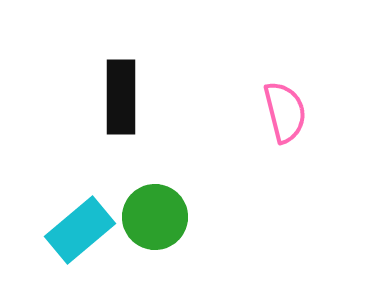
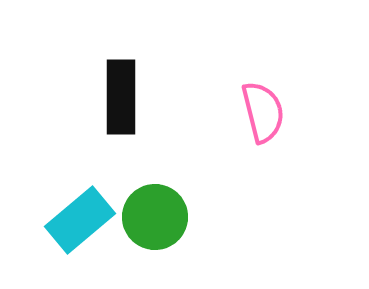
pink semicircle: moved 22 px left
cyan rectangle: moved 10 px up
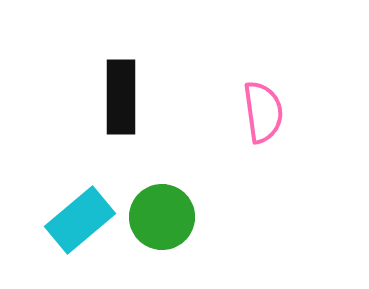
pink semicircle: rotated 6 degrees clockwise
green circle: moved 7 px right
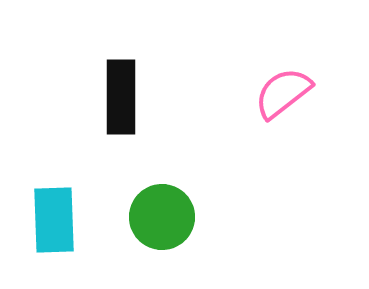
pink semicircle: moved 20 px right, 19 px up; rotated 120 degrees counterclockwise
cyan rectangle: moved 26 px left; rotated 52 degrees counterclockwise
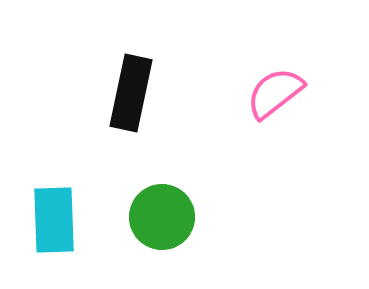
pink semicircle: moved 8 px left
black rectangle: moved 10 px right, 4 px up; rotated 12 degrees clockwise
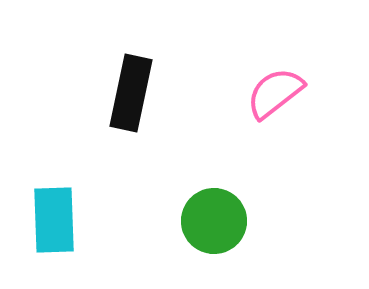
green circle: moved 52 px right, 4 px down
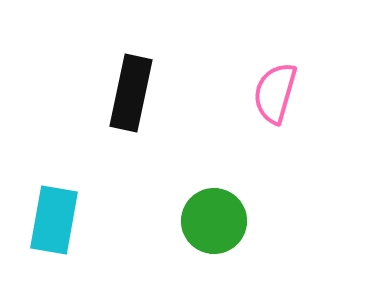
pink semicircle: rotated 36 degrees counterclockwise
cyan rectangle: rotated 12 degrees clockwise
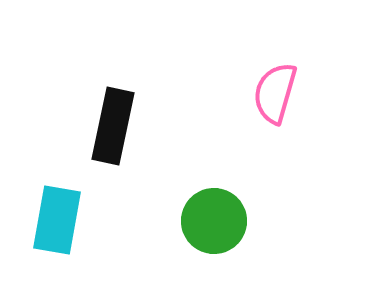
black rectangle: moved 18 px left, 33 px down
cyan rectangle: moved 3 px right
